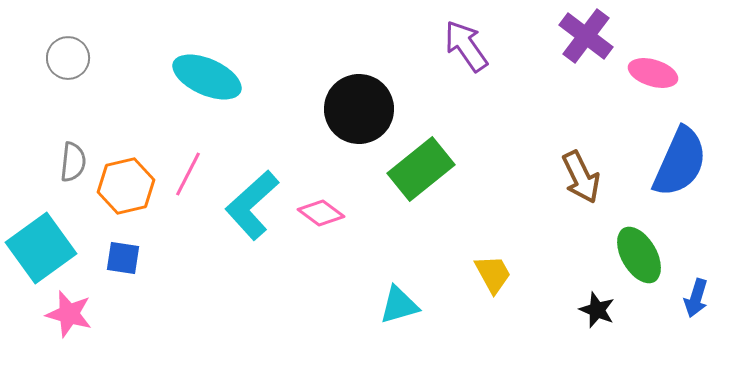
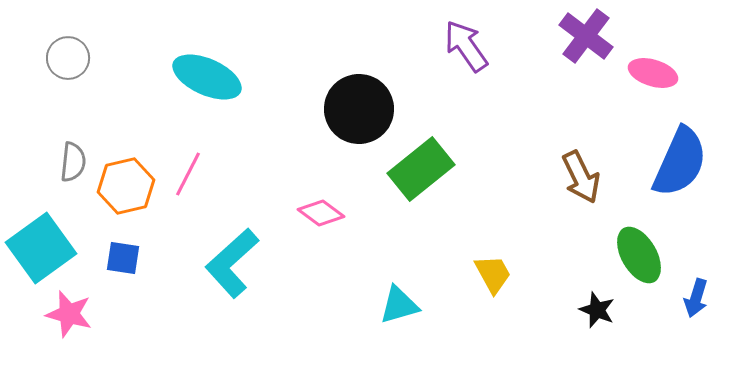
cyan L-shape: moved 20 px left, 58 px down
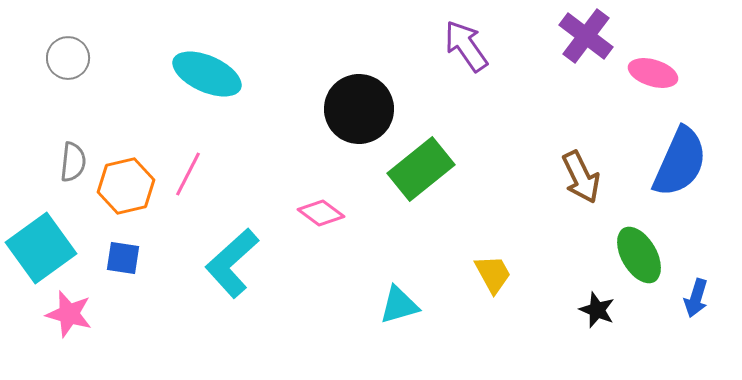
cyan ellipse: moved 3 px up
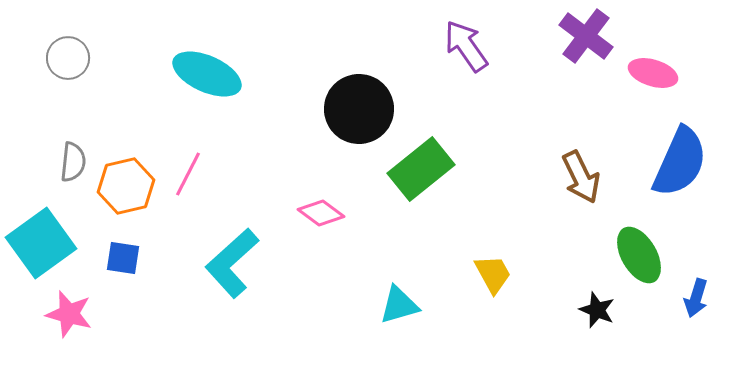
cyan square: moved 5 px up
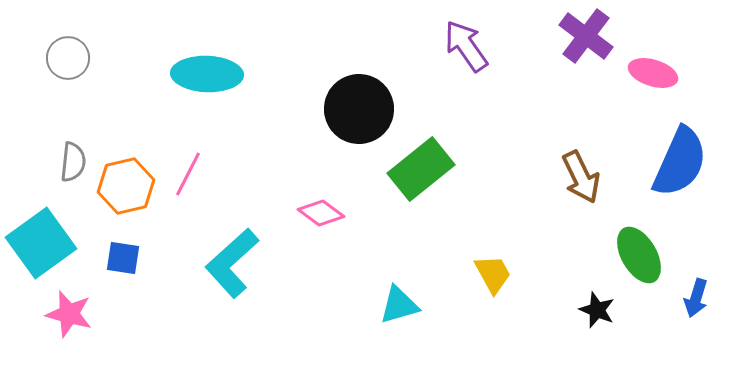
cyan ellipse: rotated 22 degrees counterclockwise
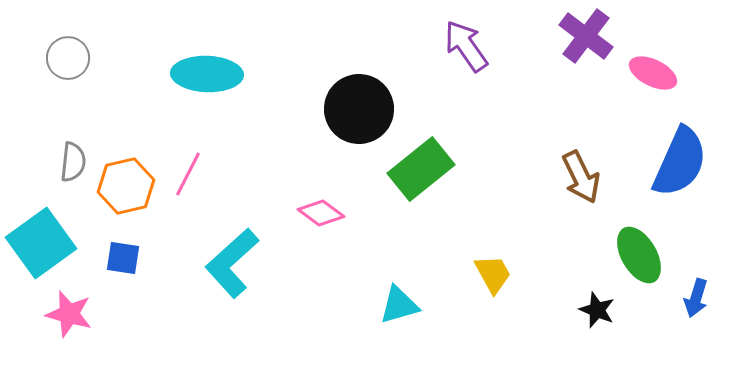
pink ellipse: rotated 9 degrees clockwise
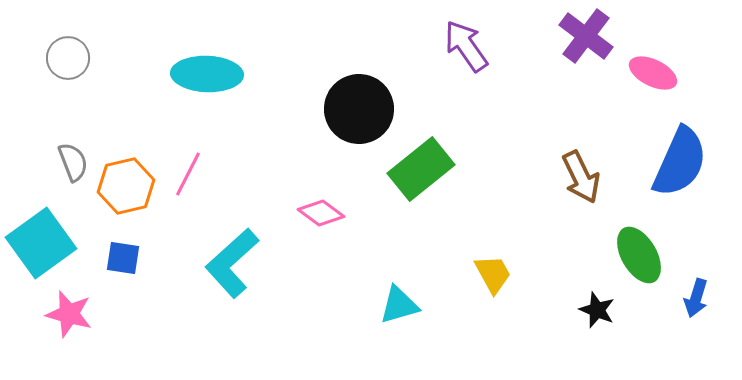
gray semicircle: rotated 27 degrees counterclockwise
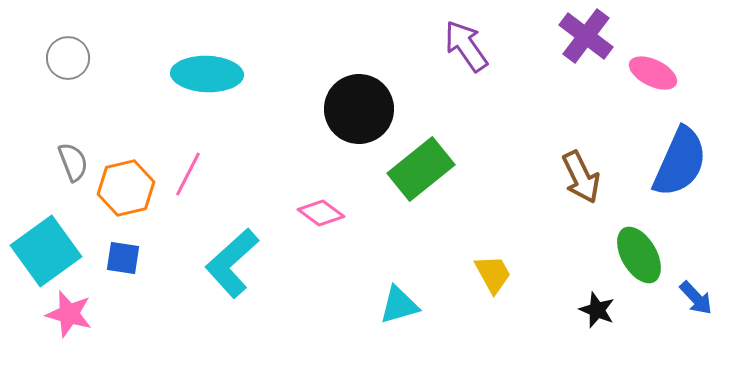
orange hexagon: moved 2 px down
cyan square: moved 5 px right, 8 px down
blue arrow: rotated 60 degrees counterclockwise
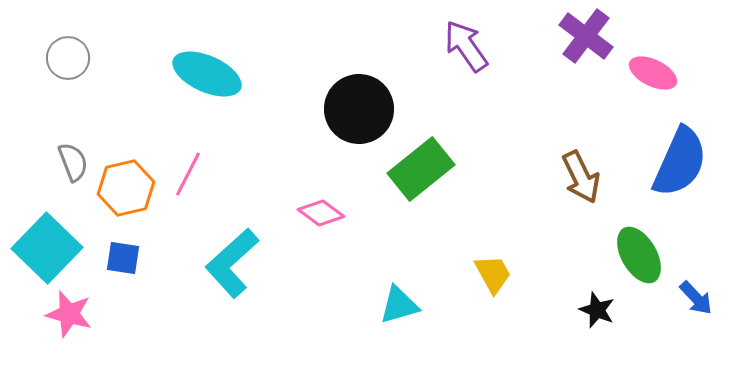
cyan ellipse: rotated 22 degrees clockwise
cyan square: moved 1 px right, 3 px up; rotated 10 degrees counterclockwise
